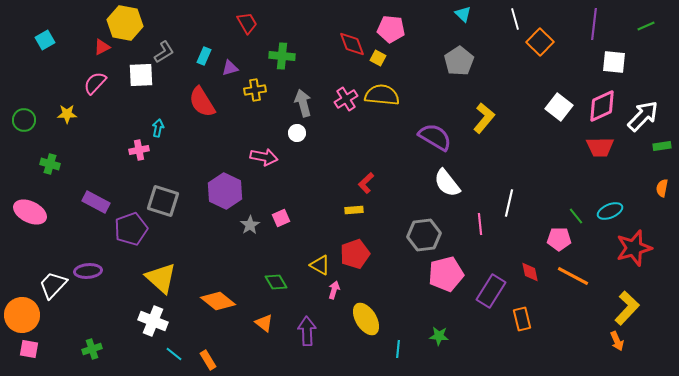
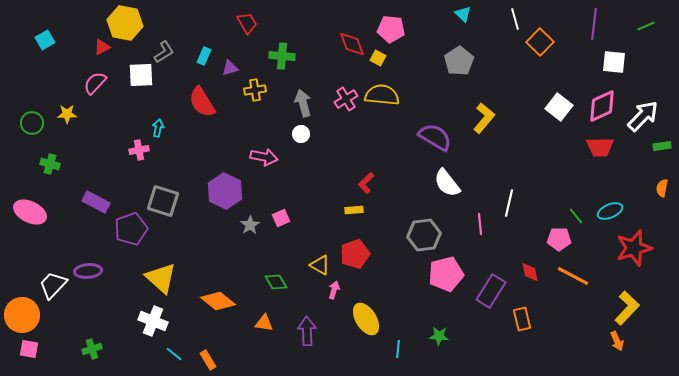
green circle at (24, 120): moved 8 px right, 3 px down
white circle at (297, 133): moved 4 px right, 1 px down
orange triangle at (264, 323): rotated 30 degrees counterclockwise
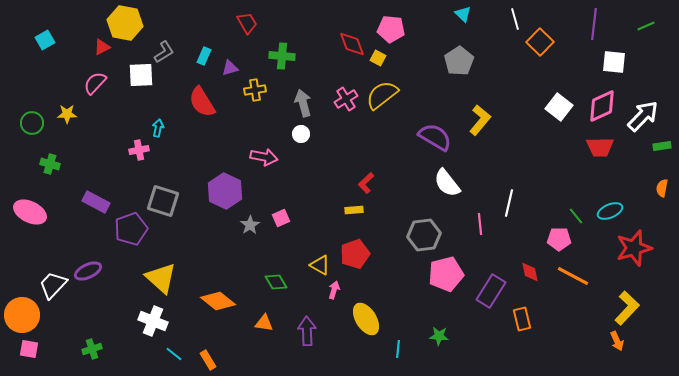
yellow semicircle at (382, 95): rotated 44 degrees counterclockwise
yellow L-shape at (484, 118): moved 4 px left, 2 px down
purple ellipse at (88, 271): rotated 20 degrees counterclockwise
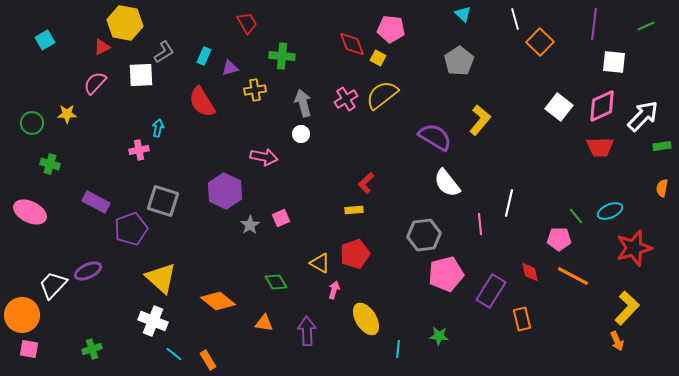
yellow triangle at (320, 265): moved 2 px up
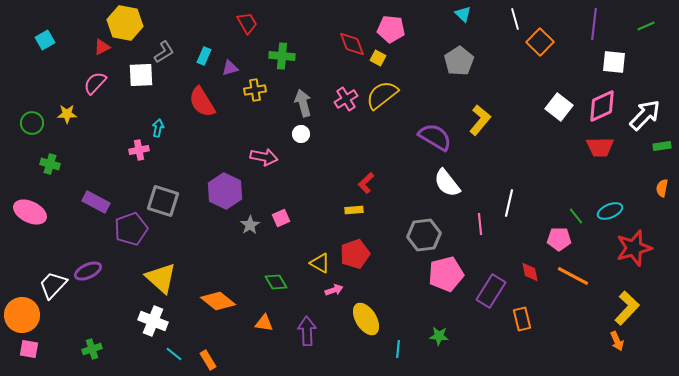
white arrow at (643, 116): moved 2 px right, 1 px up
pink arrow at (334, 290): rotated 54 degrees clockwise
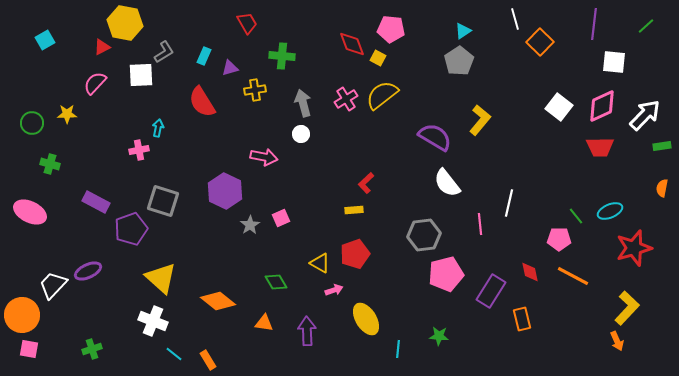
cyan triangle at (463, 14): moved 17 px down; rotated 42 degrees clockwise
green line at (646, 26): rotated 18 degrees counterclockwise
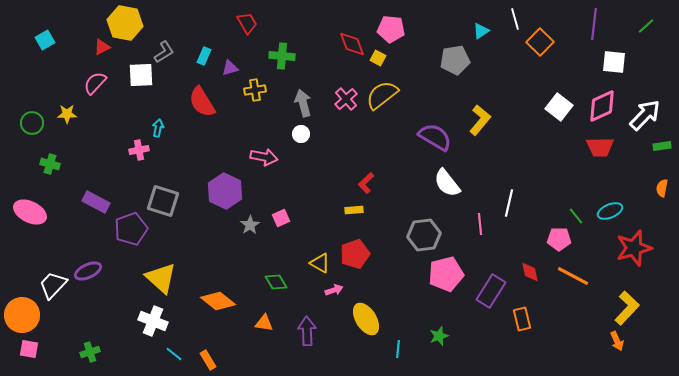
cyan triangle at (463, 31): moved 18 px right
gray pentagon at (459, 61): moved 4 px left, 1 px up; rotated 24 degrees clockwise
pink cross at (346, 99): rotated 10 degrees counterclockwise
green star at (439, 336): rotated 24 degrees counterclockwise
green cross at (92, 349): moved 2 px left, 3 px down
